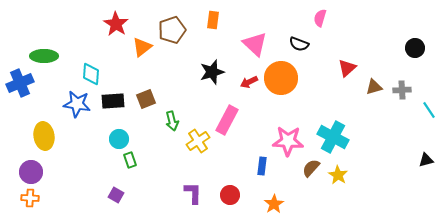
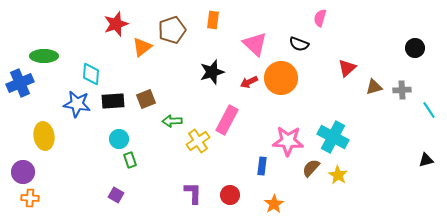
red star: rotated 20 degrees clockwise
green arrow: rotated 102 degrees clockwise
purple circle: moved 8 px left
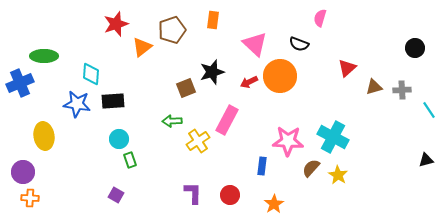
orange circle: moved 1 px left, 2 px up
brown square: moved 40 px right, 11 px up
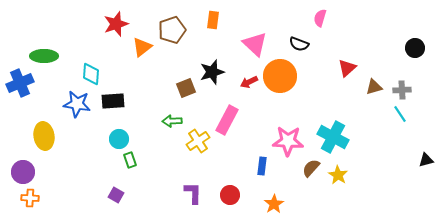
cyan line: moved 29 px left, 4 px down
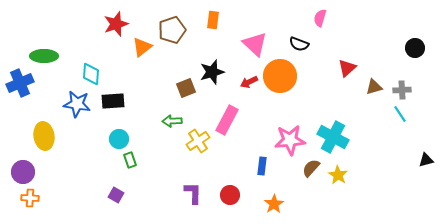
pink star: moved 2 px right, 1 px up; rotated 8 degrees counterclockwise
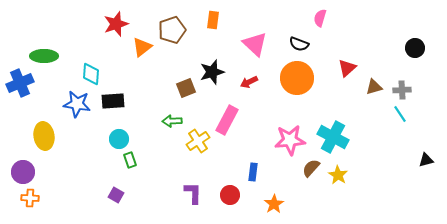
orange circle: moved 17 px right, 2 px down
blue rectangle: moved 9 px left, 6 px down
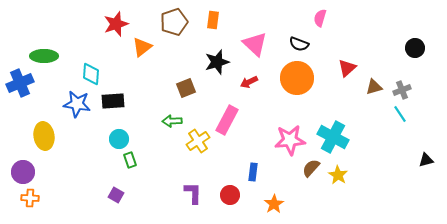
brown pentagon: moved 2 px right, 8 px up
black star: moved 5 px right, 10 px up
gray cross: rotated 18 degrees counterclockwise
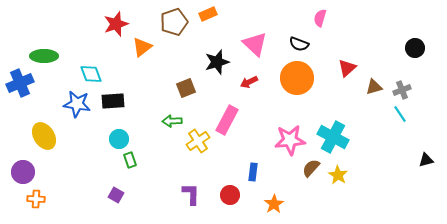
orange rectangle: moved 5 px left, 6 px up; rotated 60 degrees clockwise
cyan diamond: rotated 25 degrees counterclockwise
yellow ellipse: rotated 24 degrees counterclockwise
purple L-shape: moved 2 px left, 1 px down
orange cross: moved 6 px right, 1 px down
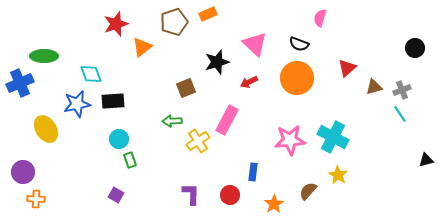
blue star: rotated 20 degrees counterclockwise
yellow ellipse: moved 2 px right, 7 px up
brown semicircle: moved 3 px left, 23 px down
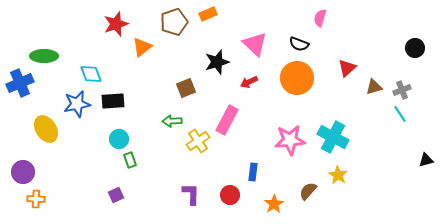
purple square: rotated 35 degrees clockwise
